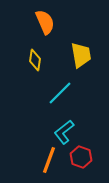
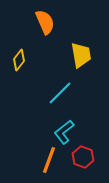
yellow diamond: moved 16 px left; rotated 30 degrees clockwise
red hexagon: moved 2 px right
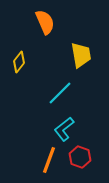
yellow diamond: moved 2 px down
cyan L-shape: moved 3 px up
red hexagon: moved 3 px left
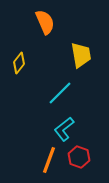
yellow diamond: moved 1 px down
red hexagon: moved 1 px left
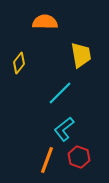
orange semicircle: rotated 65 degrees counterclockwise
orange line: moved 2 px left
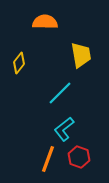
orange line: moved 1 px right, 1 px up
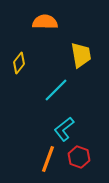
cyan line: moved 4 px left, 3 px up
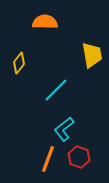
yellow trapezoid: moved 11 px right
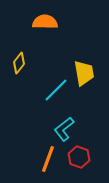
yellow trapezoid: moved 8 px left, 18 px down
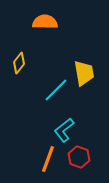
cyan L-shape: moved 1 px down
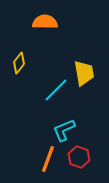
cyan L-shape: rotated 15 degrees clockwise
